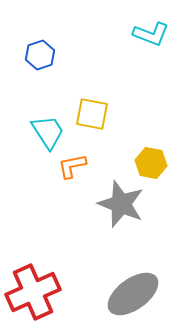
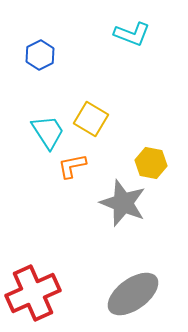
cyan L-shape: moved 19 px left
blue hexagon: rotated 8 degrees counterclockwise
yellow square: moved 1 px left, 5 px down; rotated 20 degrees clockwise
gray star: moved 2 px right, 1 px up
red cross: moved 1 px down
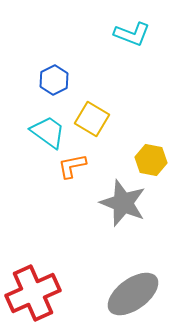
blue hexagon: moved 14 px right, 25 px down
yellow square: moved 1 px right
cyan trapezoid: rotated 21 degrees counterclockwise
yellow hexagon: moved 3 px up
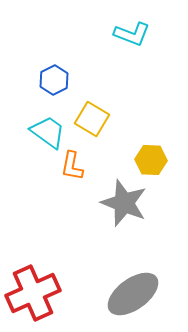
yellow hexagon: rotated 8 degrees counterclockwise
orange L-shape: rotated 68 degrees counterclockwise
gray star: moved 1 px right
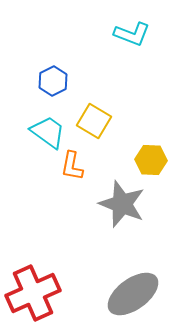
blue hexagon: moved 1 px left, 1 px down
yellow square: moved 2 px right, 2 px down
gray star: moved 2 px left, 1 px down
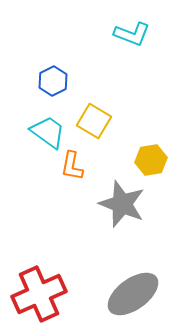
yellow hexagon: rotated 12 degrees counterclockwise
red cross: moved 6 px right, 1 px down
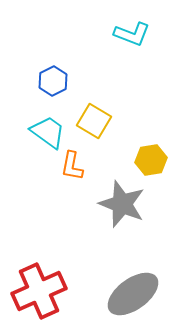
red cross: moved 3 px up
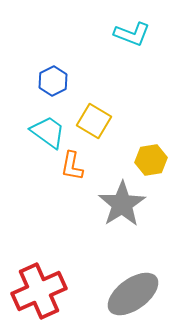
gray star: rotated 18 degrees clockwise
